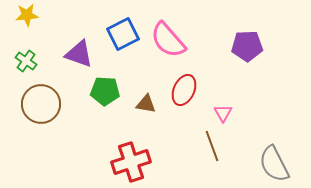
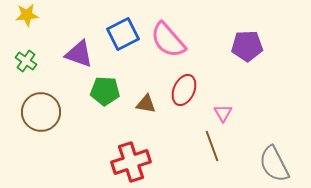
brown circle: moved 8 px down
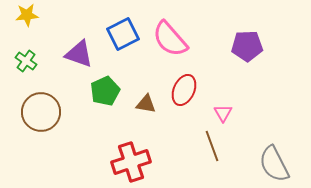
pink semicircle: moved 2 px right, 1 px up
green pentagon: rotated 28 degrees counterclockwise
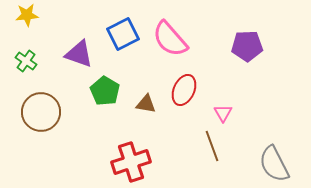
green pentagon: rotated 16 degrees counterclockwise
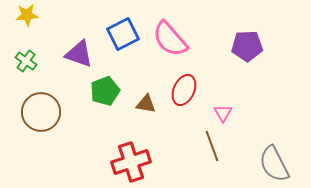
green pentagon: rotated 20 degrees clockwise
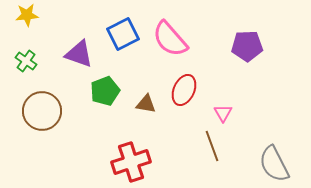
brown circle: moved 1 px right, 1 px up
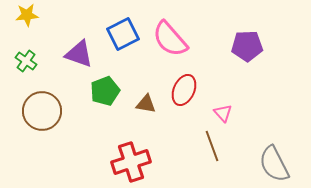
pink triangle: rotated 12 degrees counterclockwise
